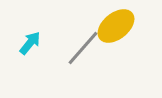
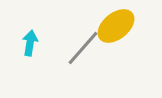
cyan arrow: rotated 30 degrees counterclockwise
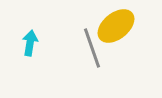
gray line: moved 9 px right; rotated 60 degrees counterclockwise
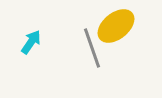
cyan arrow: moved 1 px right, 1 px up; rotated 25 degrees clockwise
